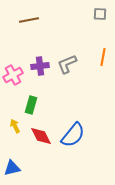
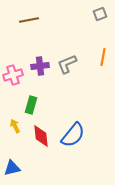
gray square: rotated 24 degrees counterclockwise
pink cross: rotated 12 degrees clockwise
red diamond: rotated 20 degrees clockwise
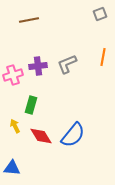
purple cross: moved 2 px left
red diamond: rotated 25 degrees counterclockwise
blue triangle: rotated 18 degrees clockwise
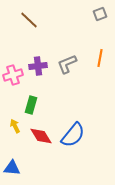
brown line: rotated 54 degrees clockwise
orange line: moved 3 px left, 1 px down
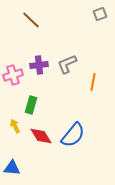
brown line: moved 2 px right
orange line: moved 7 px left, 24 px down
purple cross: moved 1 px right, 1 px up
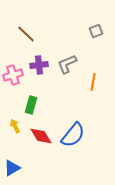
gray square: moved 4 px left, 17 px down
brown line: moved 5 px left, 14 px down
blue triangle: rotated 36 degrees counterclockwise
